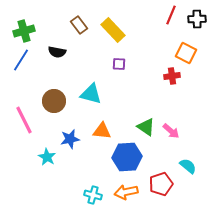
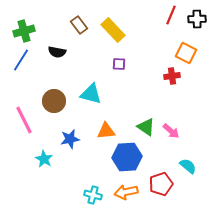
orange triangle: moved 4 px right; rotated 12 degrees counterclockwise
cyan star: moved 3 px left, 2 px down
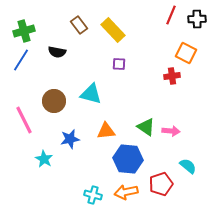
pink arrow: rotated 36 degrees counterclockwise
blue hexagon: moved 1 px right, 2 px down; rotated 8 degrees clockwise
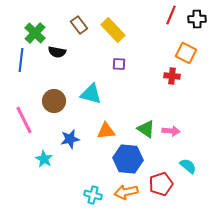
green cross: moved 11 px right, 2 px down; rotated 30 degrees counterclockwise
blue line: rotated 25 degrees counterclockwise
red cross: rotated 14 degrees clockwise
green triangle: moved 2 px down
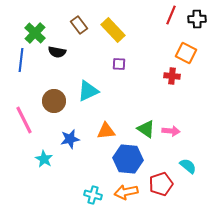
cyan triangle: moved 3 px left, 3 px up; rotated 40 degrees counterclockwise
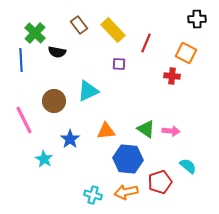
red line: moved 25 px left, 28 px down
blue line: rotated 10 degrees counterclockwise
blue star: rotated 24 degrees counterclockwise
red pentagon: moved 1 px left, 2 px up
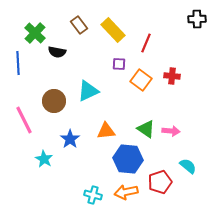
orange square: moved 45 px left, 27 px down; rotated 10 degrees clockwise
blue line: moved 3 px left, 3 px down
